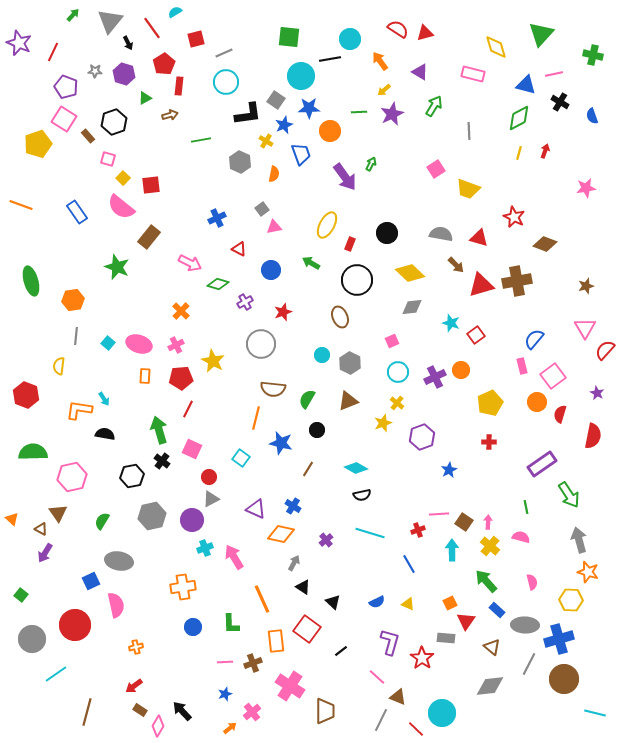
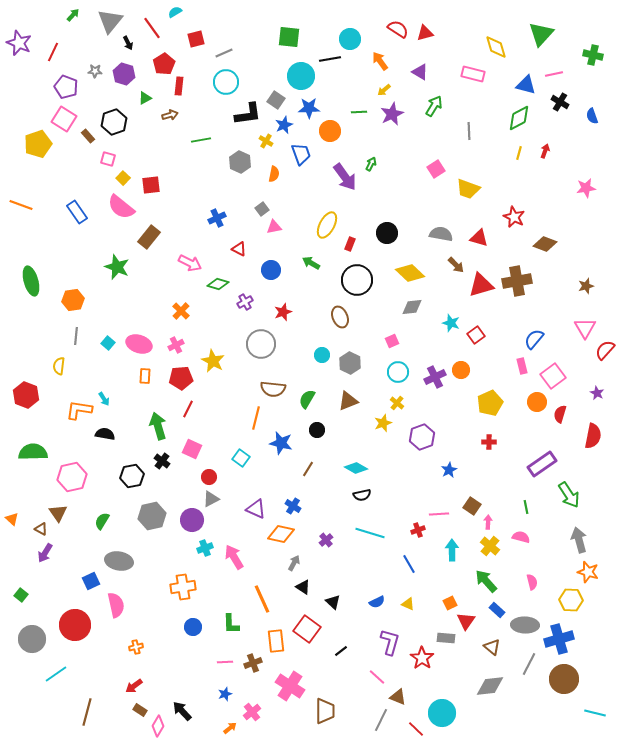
green arrow at (159, 430): moved 1 px left, 4 px up
brown square at (464, 522): moved 8 px right, 16 px up
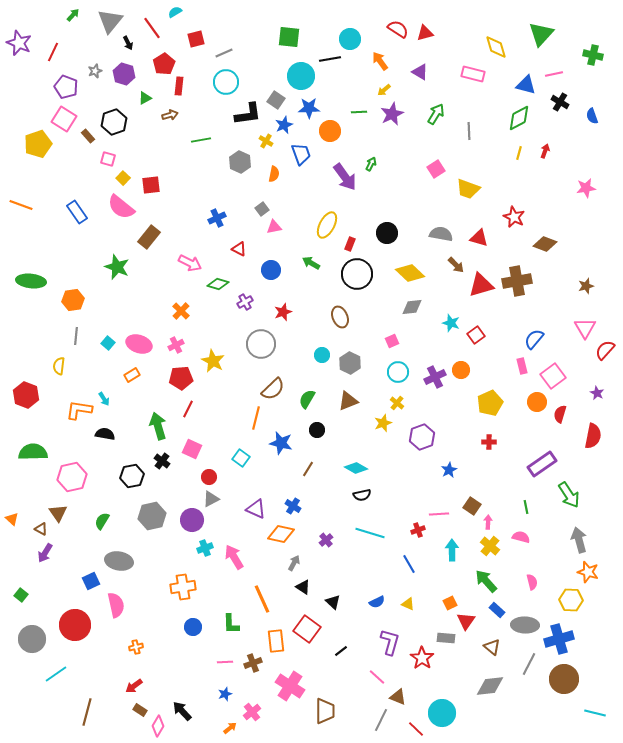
gray star at (95, 71): rotated 24 degrees counterclockwise
green arrow at (434, 106): moved 2 px right, 8 px down
black circle at (357, 280): moved 6 px up
green ellipse at (31, 281): rotated 68 degrees counterclockwise
orange rectangle at (145, 376): moved 13 px left, 1 px up; rotated 56 degrees clockwise
brown semicircle at (273, 389): rotated 50 degrees counterclockwise
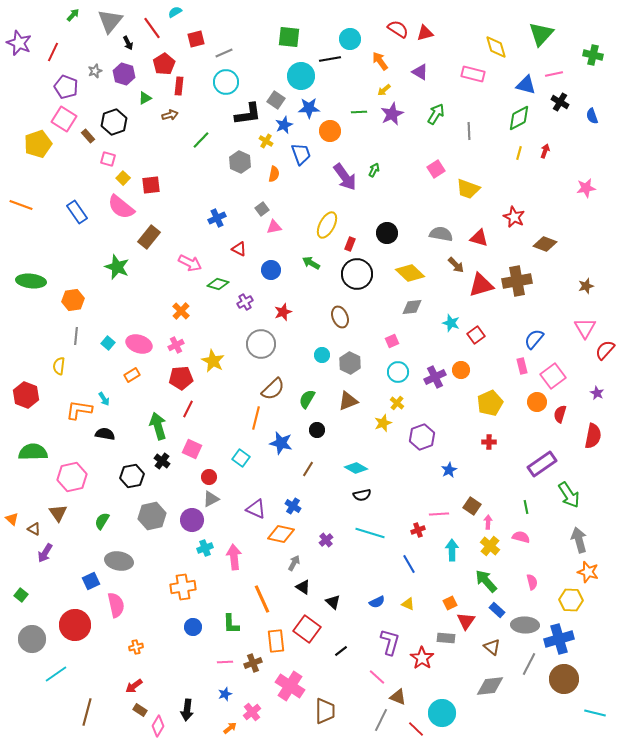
green line at (201, 140): rotated 36 degrees counterclockwise
green arrow at (371, 164): moved 3 px right, 6 px down
brown triangle at (41, 529): moved 7 px left
pink arrow at (234, 557): rotated 25 degrees clockwise
black arrow at (182, 711): moved 5 px right, 1 px up; rotated 130 degrees counterclockwise
